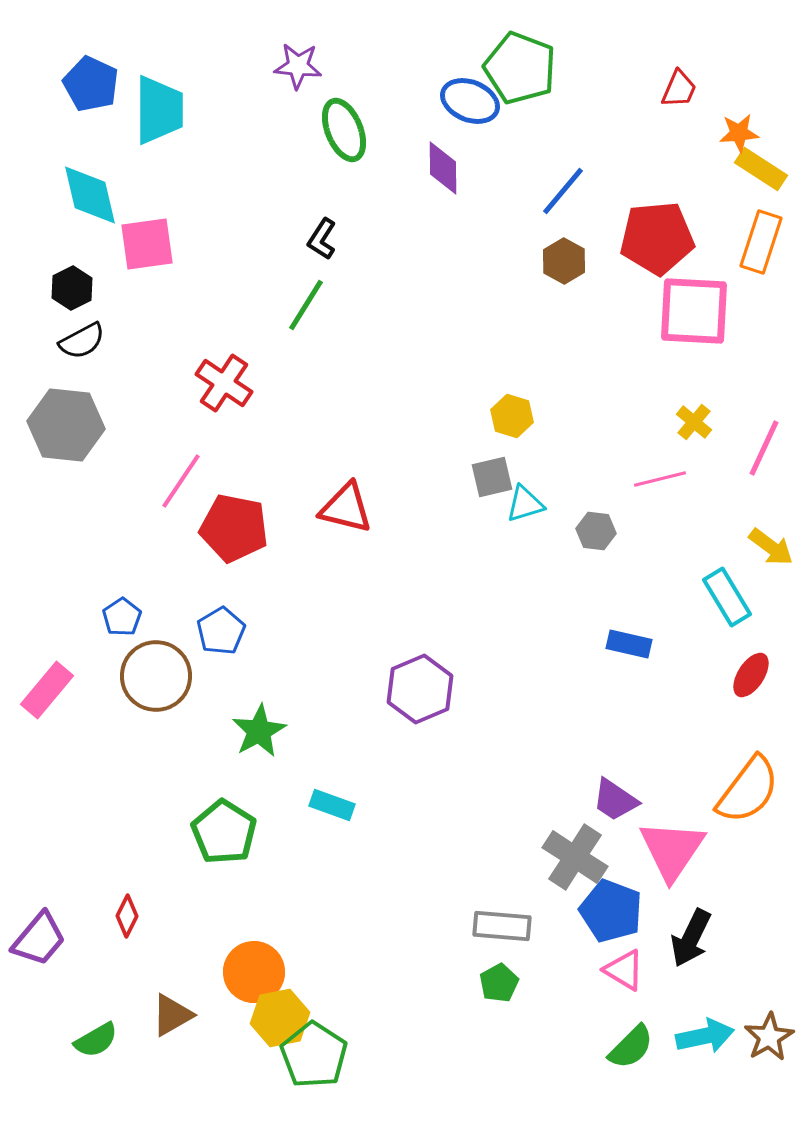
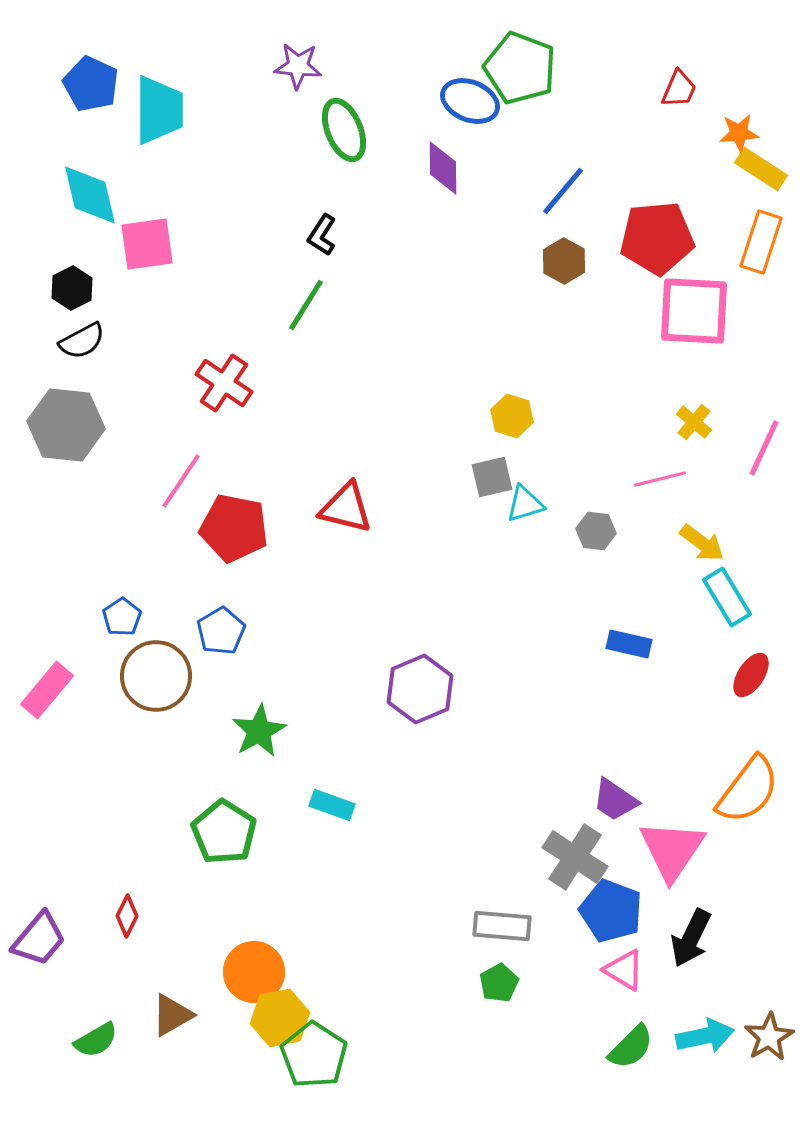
black L-shape at (322, 239): moved 4 px up
yellow arrow at (771, 547): moved 69 px left, 4 px up
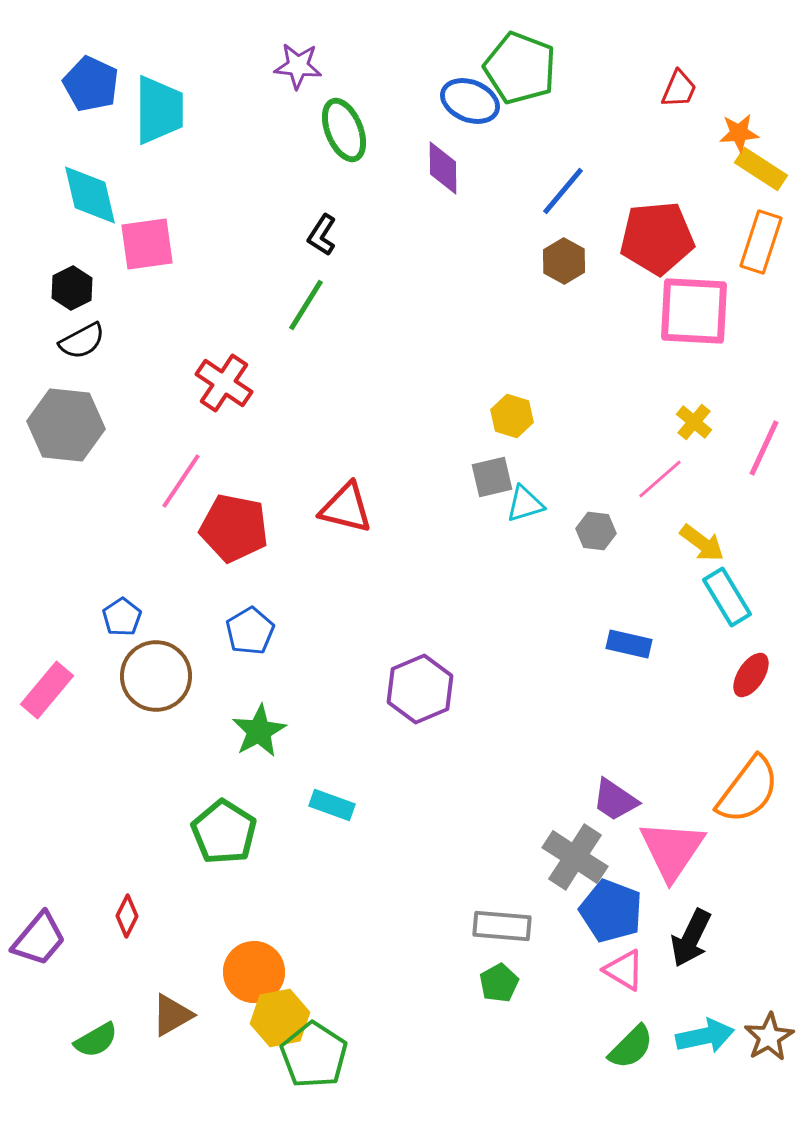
pink line at (660, 479): rotated 27 degrees counterclockwise
blue pentagon at (221, 631): moved 29 px right
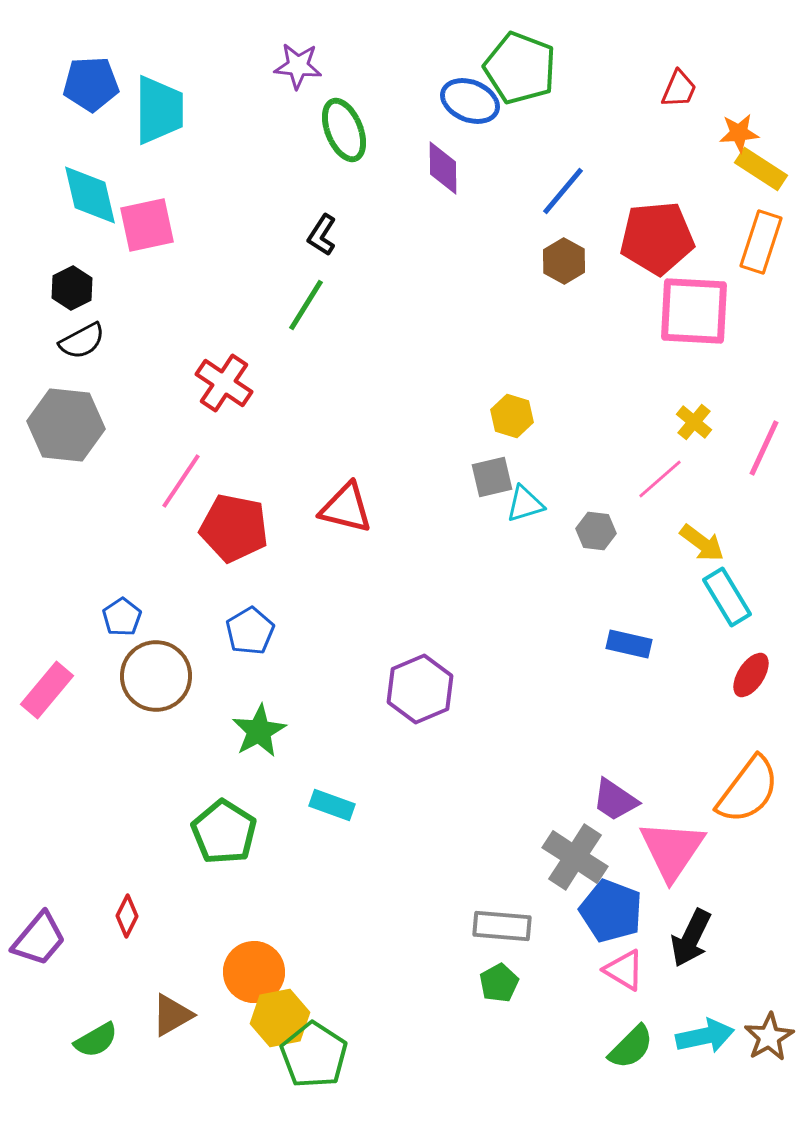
blue pentagon at (91, 84): rotated 28 degrees counterclockwise
pink square at (147, 244): moved 19 px up; rotated 4 degrees counterclockwise
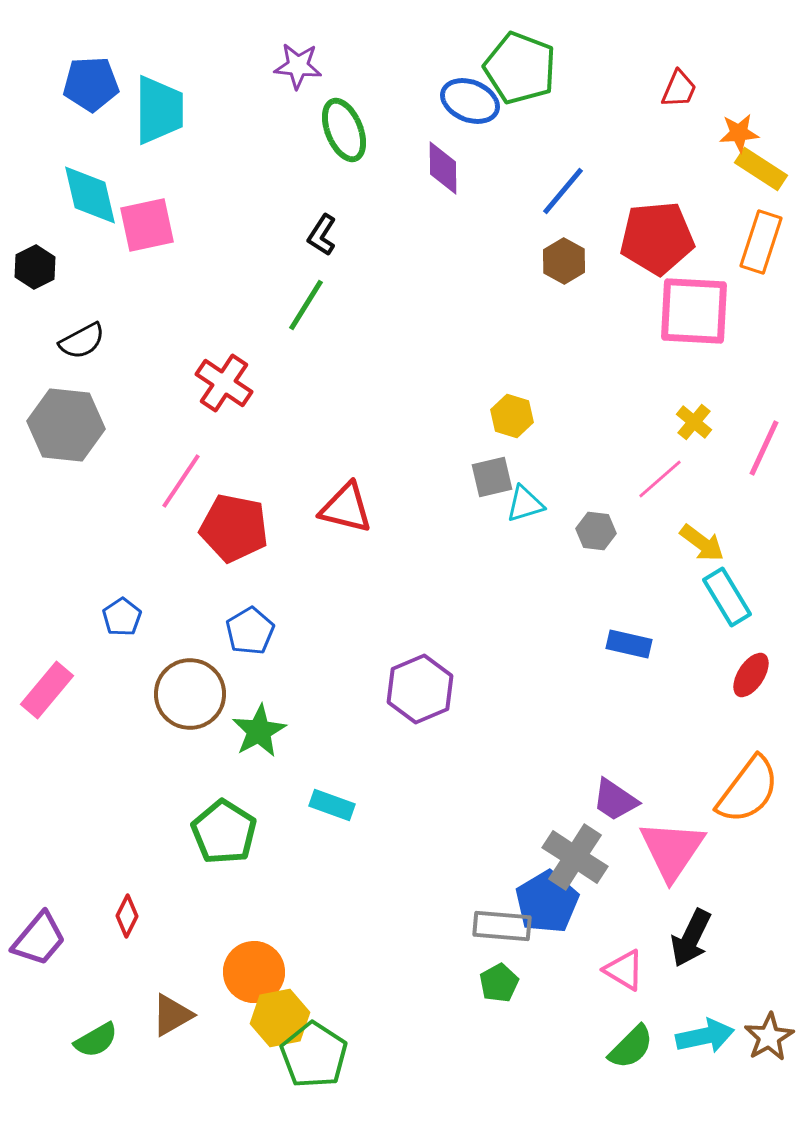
black hexagon at (72, 288): moved 37 px left, 21 px up
brown circle at (156, 676): moved 34 px right, 18 px down
blue pentagon at (611, 911): moved 64 px left, 9 px up; rotated 20 degrees clockwise
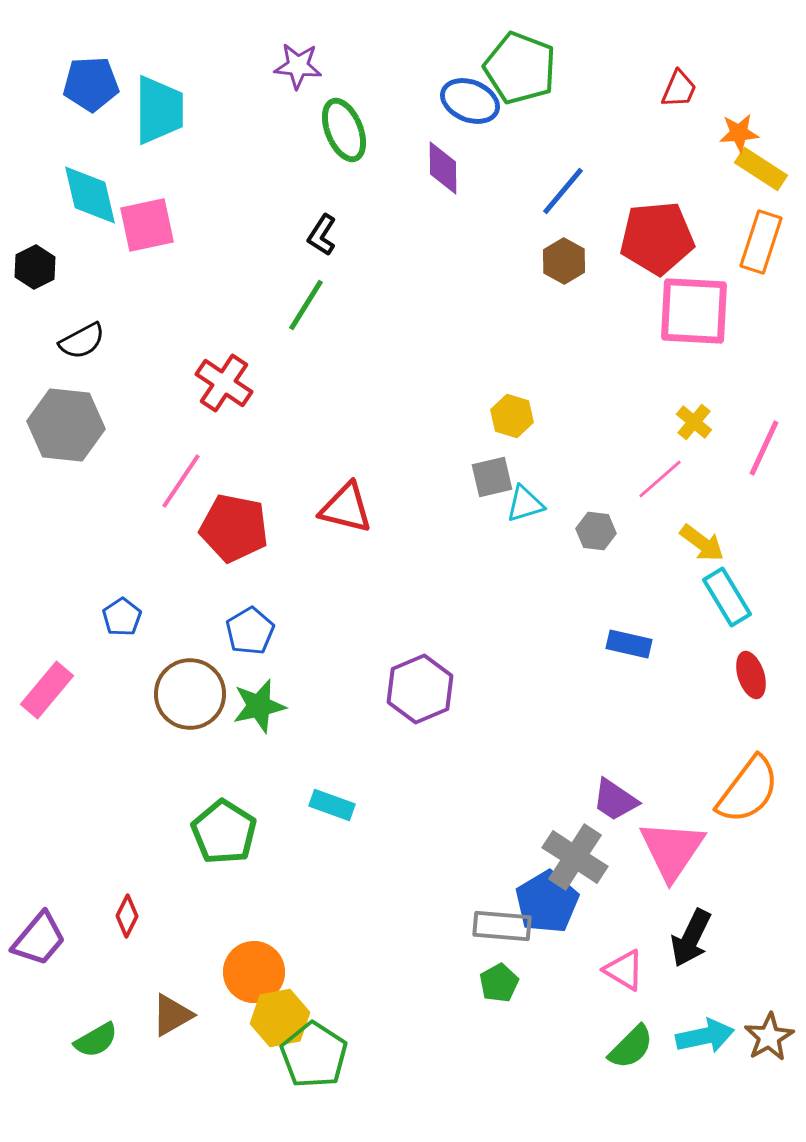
red ellipse at (751, 675): rotated 51 degrees counterclockwise
green star at (259, 731): moved 25 px up; rotated 16 degrees clockwise
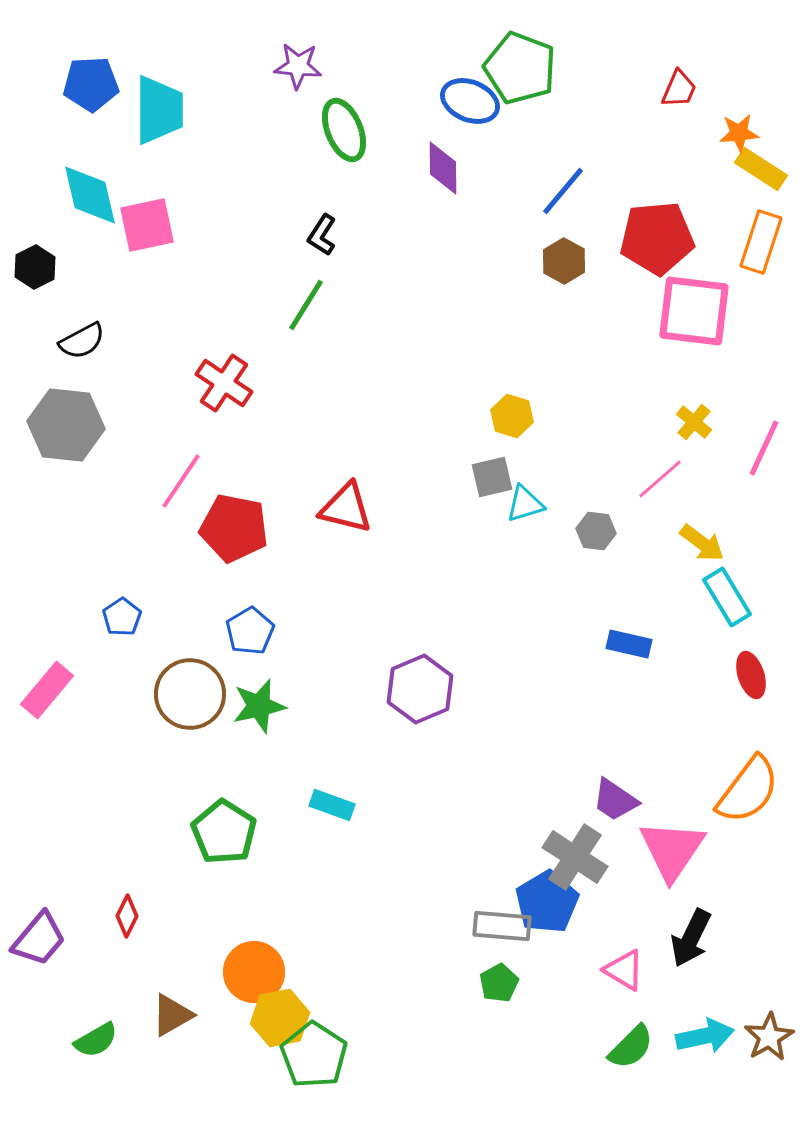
pink square at (694, 311): rotated 4 degrees clockwise
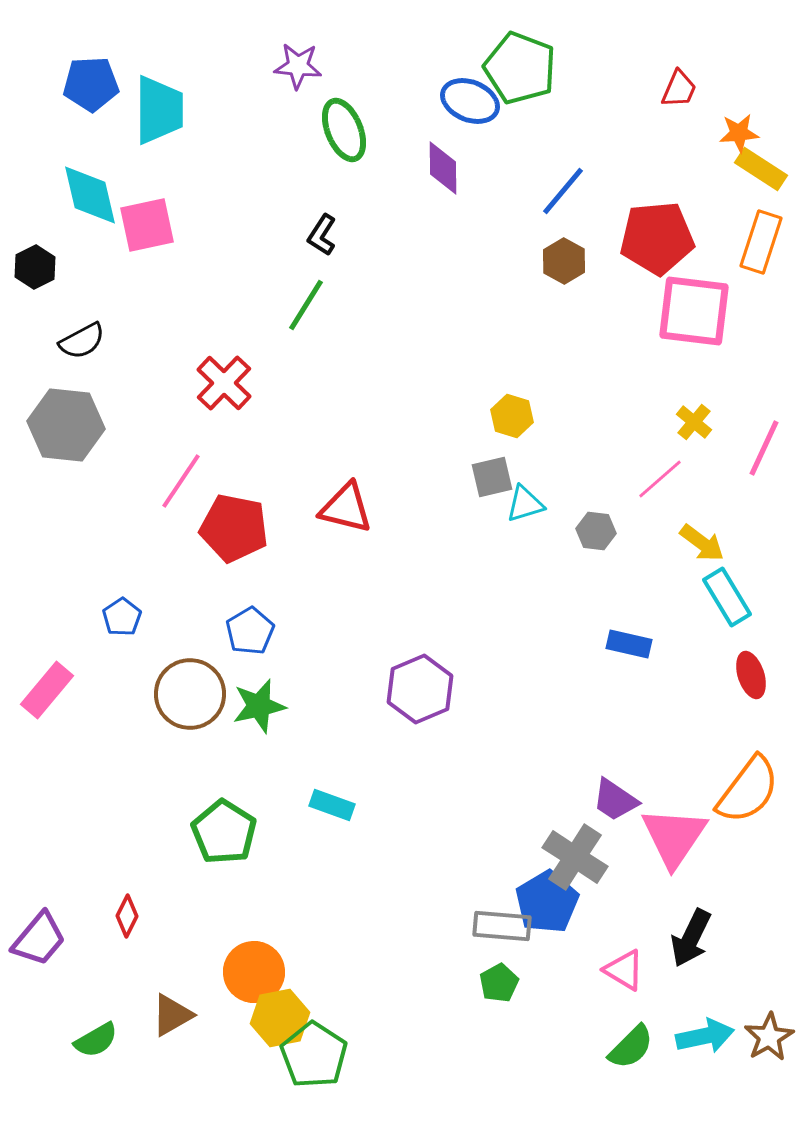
red cross at (224, 383): rotated 10 degrees clockwise
pink triangle at (672, 850): moved 2 px right, 13 px up
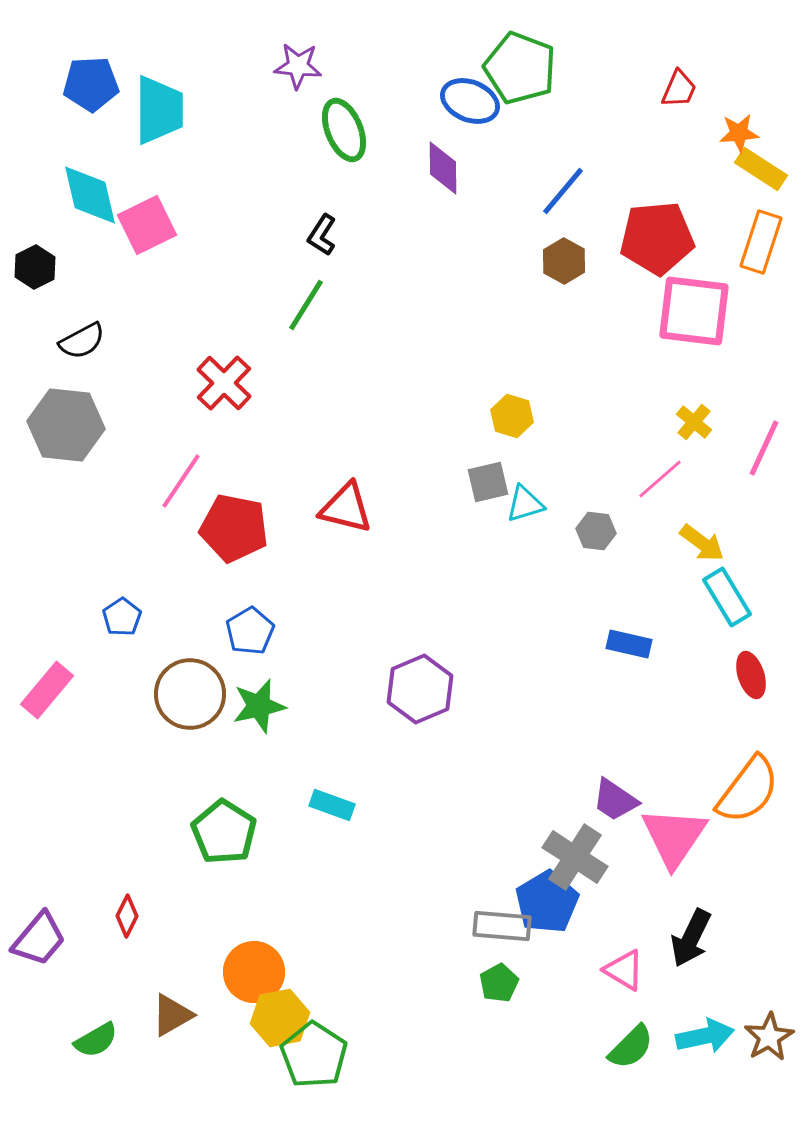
pink square at (147, 225): rotated 14 degrees counterclockwise
gray square at (492, 477): moved 4 px left, 5 px down
